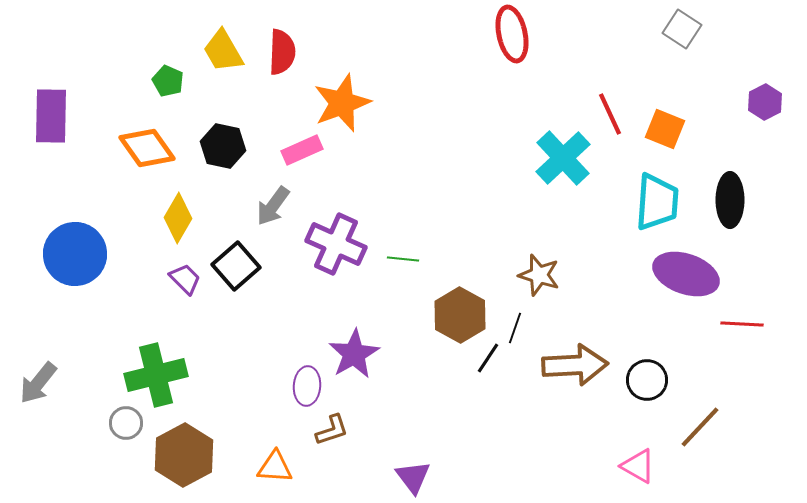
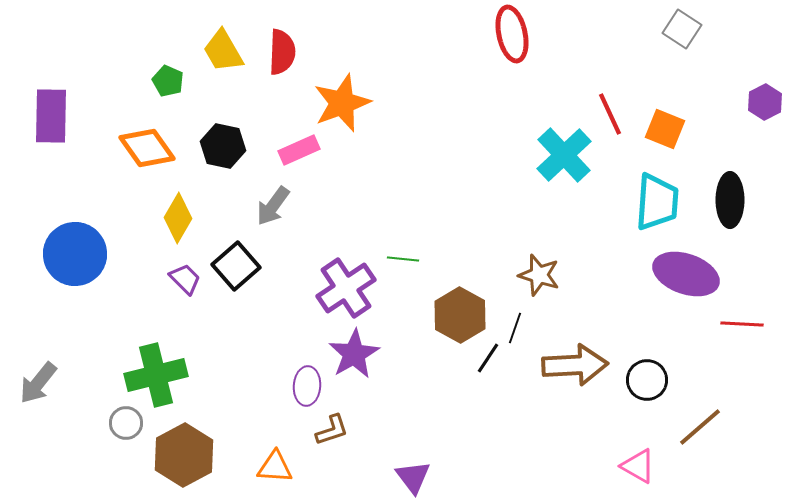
pink rectangle at (302, 150): moved 3 px left
cyan cross at (563, 158): moved 1 px right, 3 px up
purple cross at (336, 244): moved 10 px right, 44 px down; rotated 32 degrees clockwise
brown line at (700, 427): rotated 6 degrees clockwise
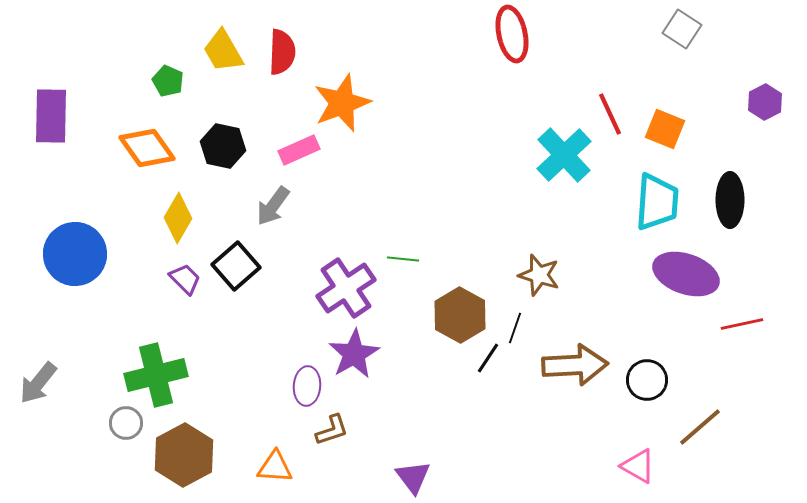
red line at (742, 324): rotated 15 degrees counterclockwise
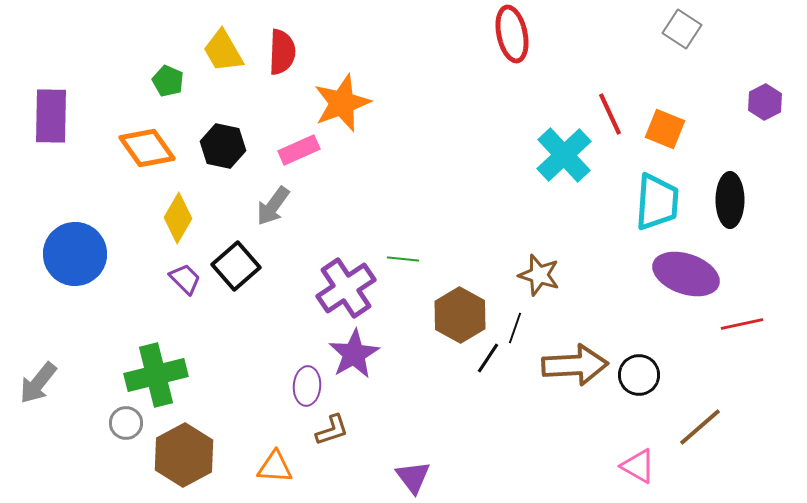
black circle at (647, 380): moved 8 px left, 5 px up
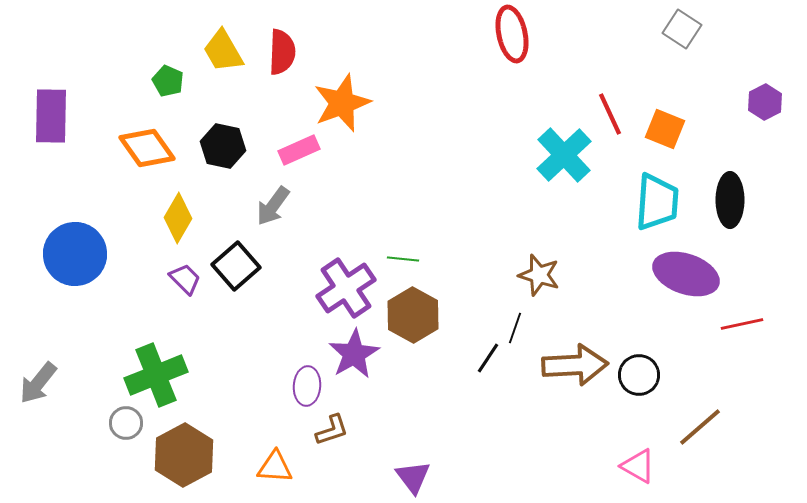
brown hexagon at (460, 315): moved 47 px left
green cross at (156, 375): rotated 8 degrees counterclockwise
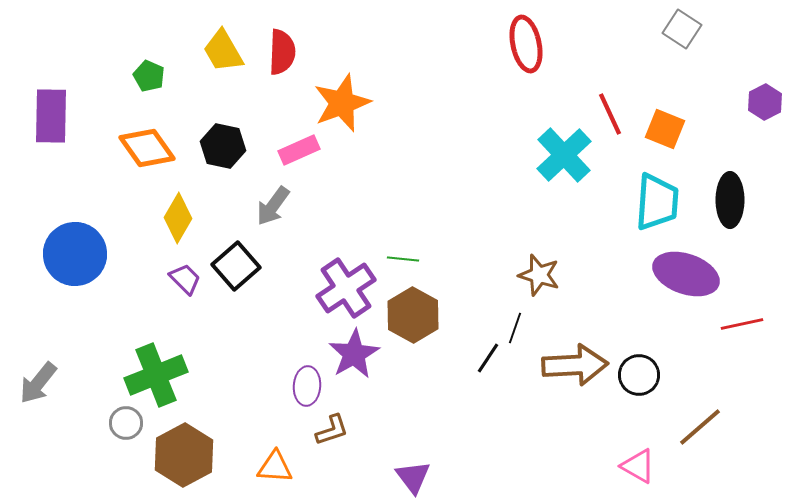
red ellipse at (512, 34): moved 14 px right, 10 px down
green pentagon at (168, 81): moved 19 px left, 5 px up
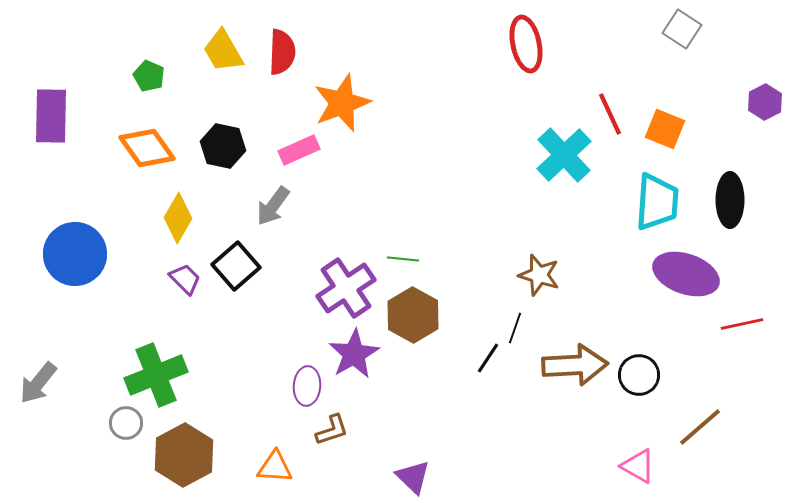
purple triangle at (413, 477): rotated 9 degrees counterclockwise
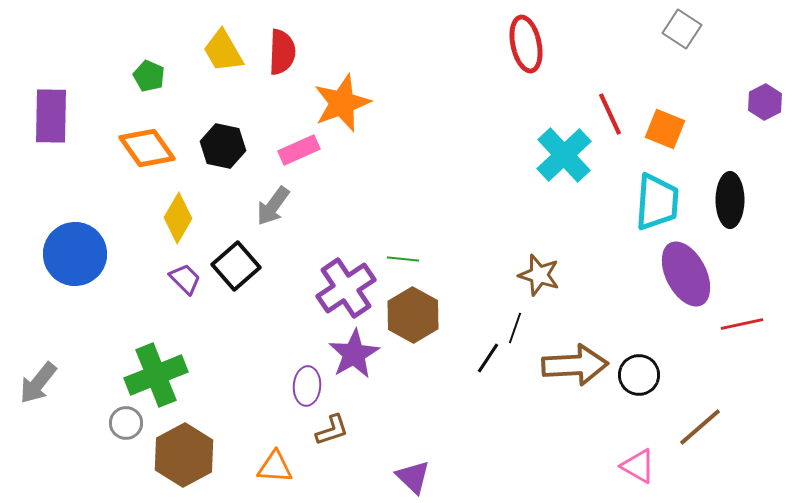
purple ellipse at (686, 274): rotated 44 degrees clockwise
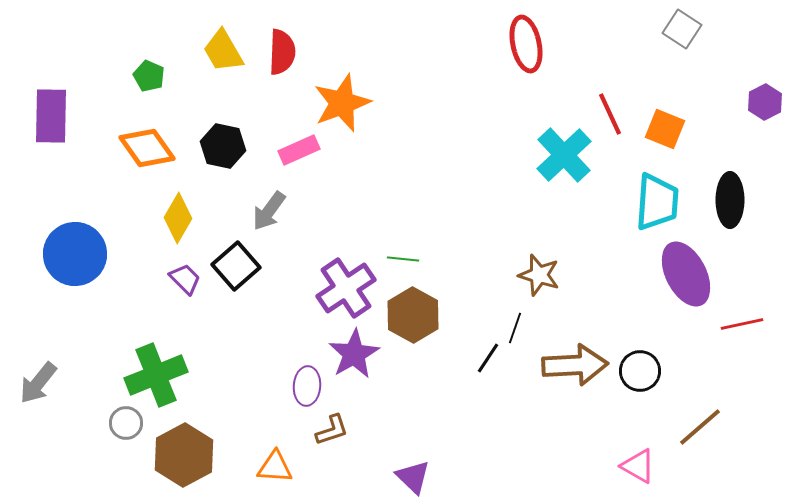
gray arrow at (273, 206): moved 4 px left, 5 px down
black circle at (639, 375): moved 1 px right, 4 px up
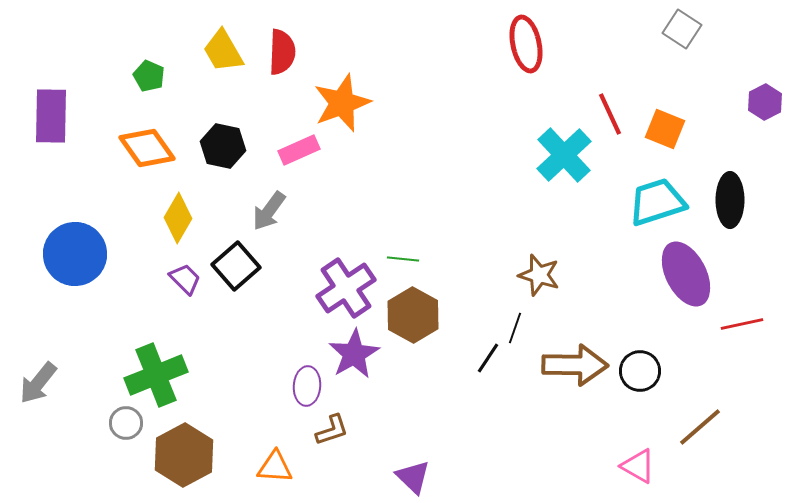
cyan trapezoid at (657, 202): rotated 112 degrees counterclockwise
brown arrow at (575, 365): rotated 4 degrees clockwise
